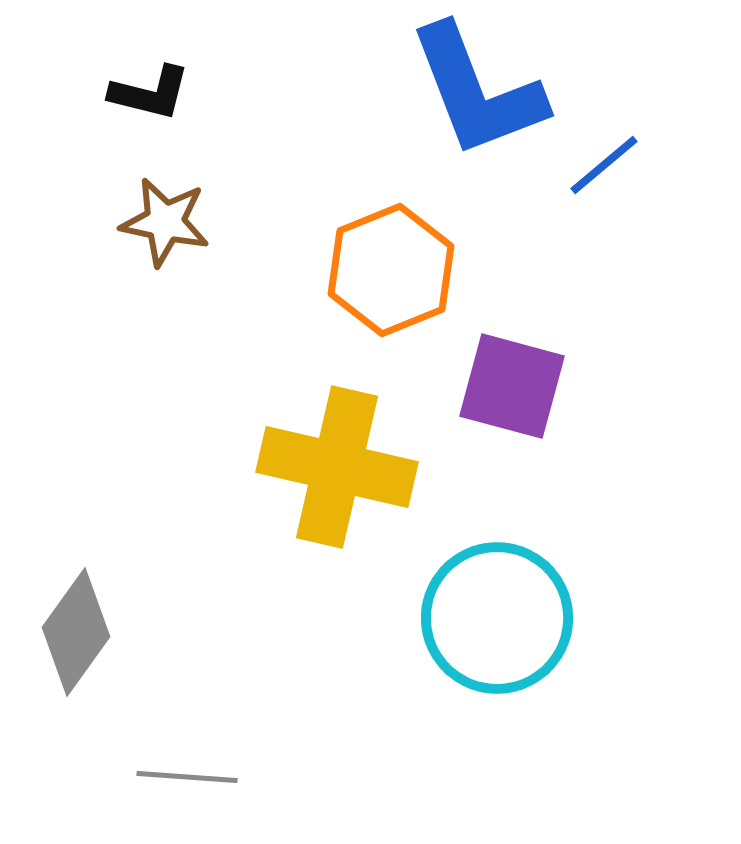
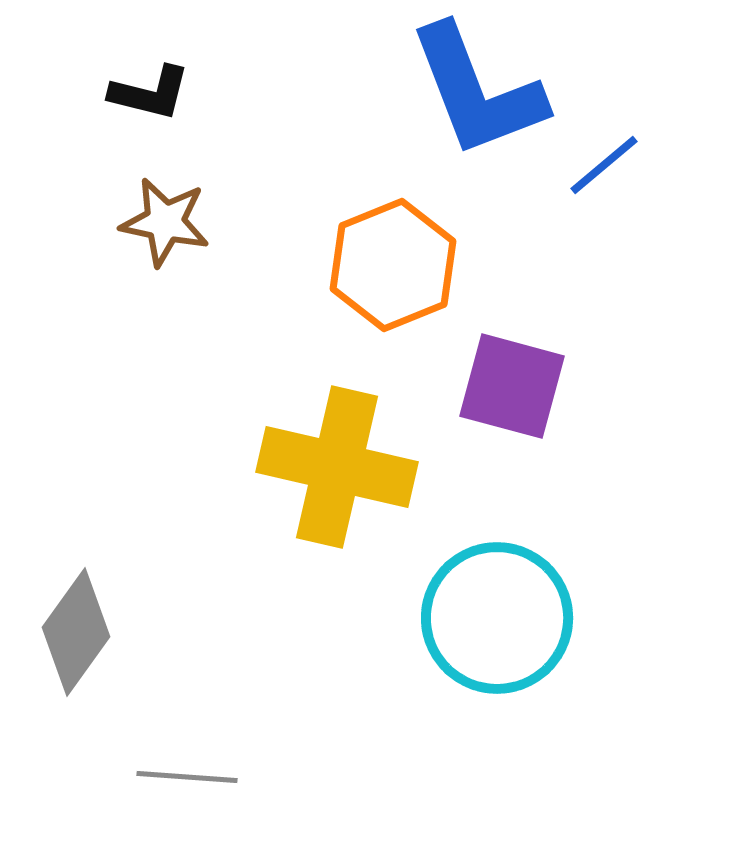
orange hexagon: moved 2 px right, 5 px up
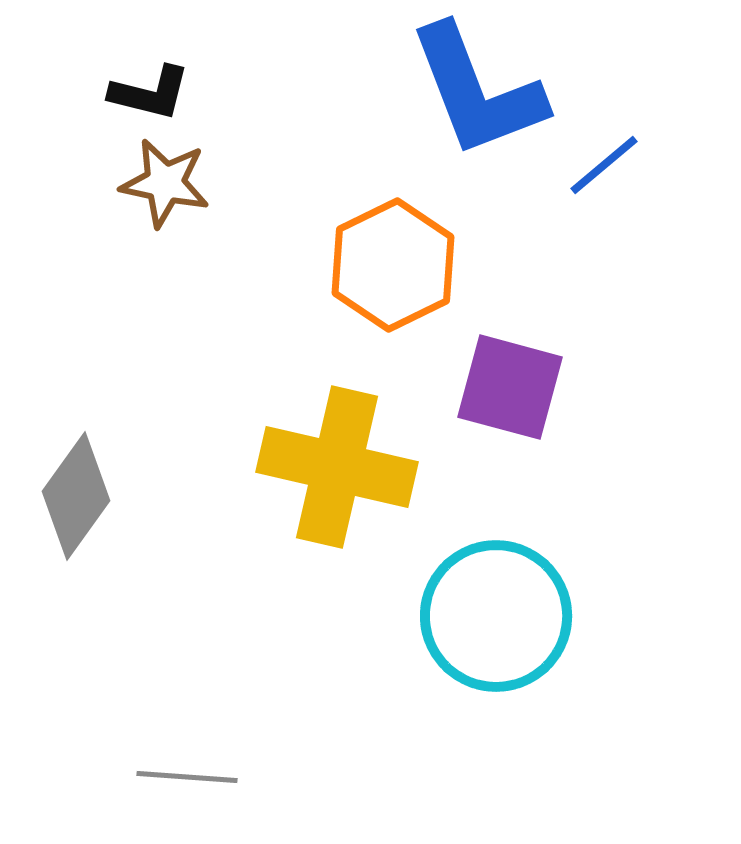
brown star: moved 39 px up
orange hexagon: rotated 4 degrees counterclockwise
purple square: moved 2 px left, 1 px down
cyan circle: moved 1 px left, 2 px up
gray diamond: moved 136 px up
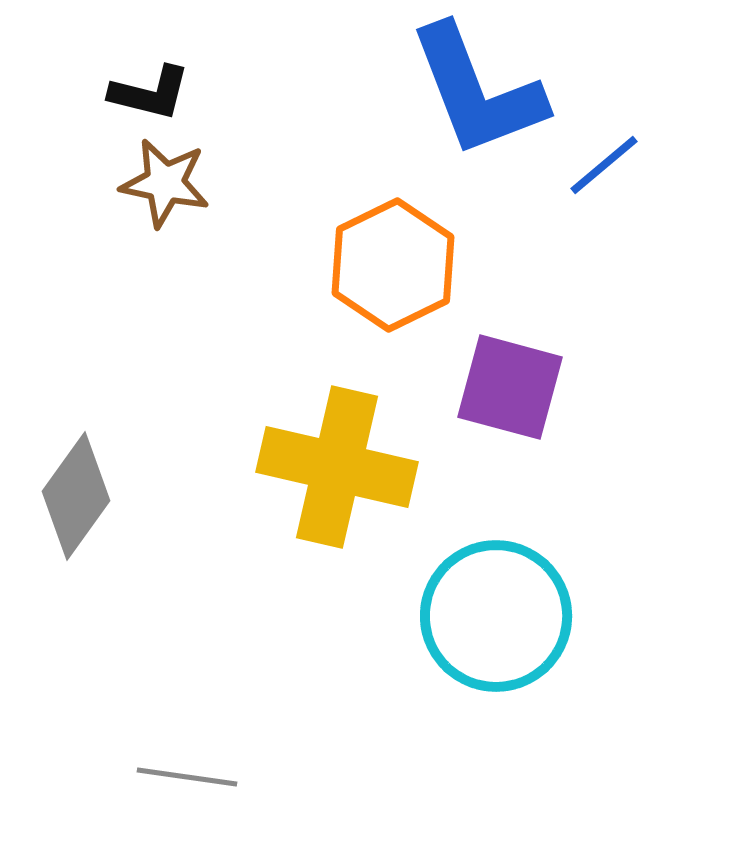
gray line: rotated 4 degrees clockwise
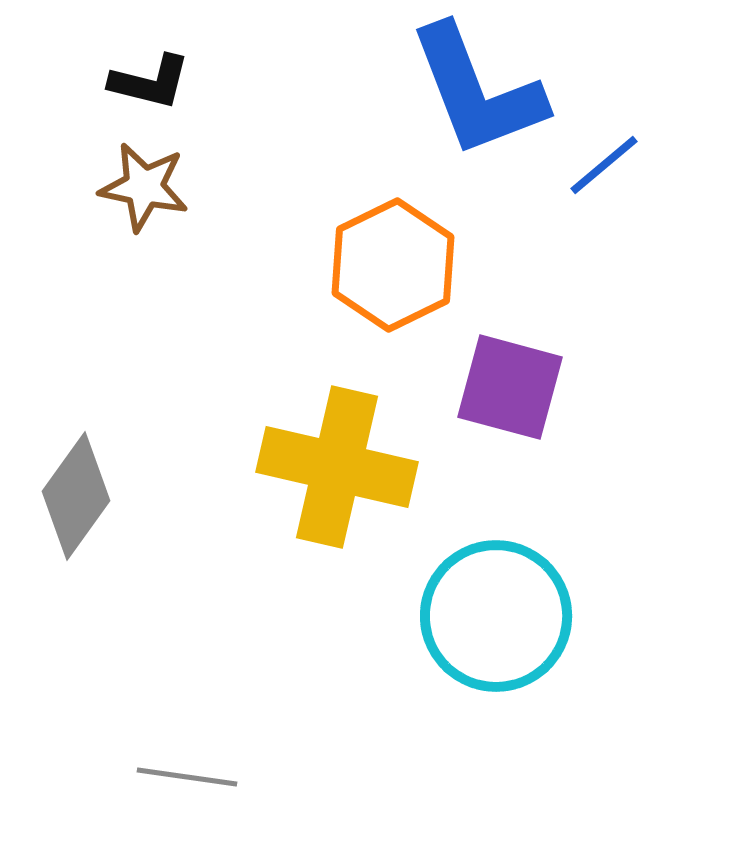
black L-shape: moved 11 px up
brown star: moved 21 px left, 4 px down
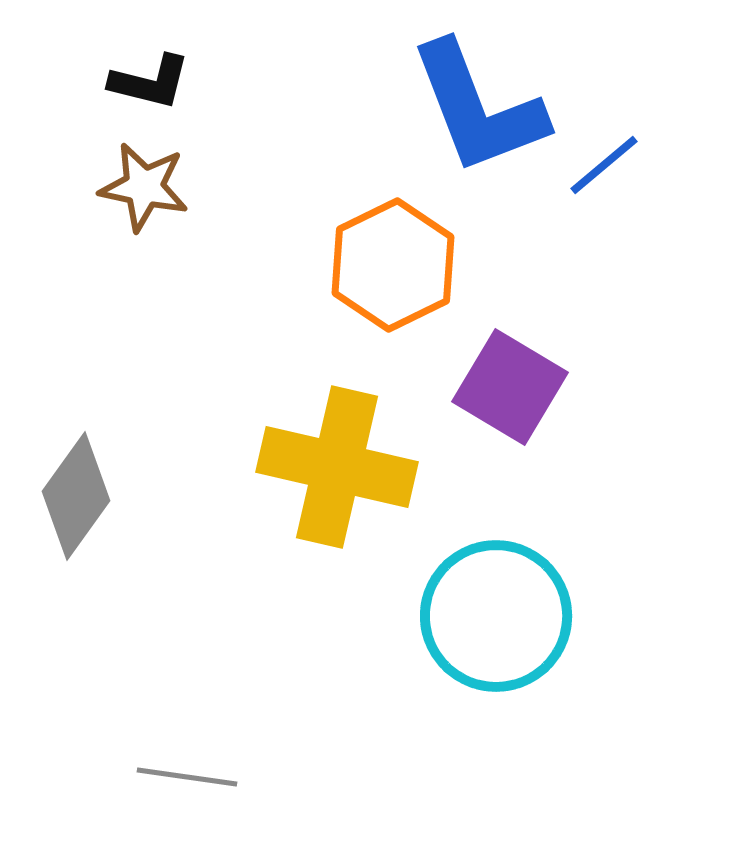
blue L-shape: moved 1 px right, 17 px down
purple square: rotated 16 degrees clockwise
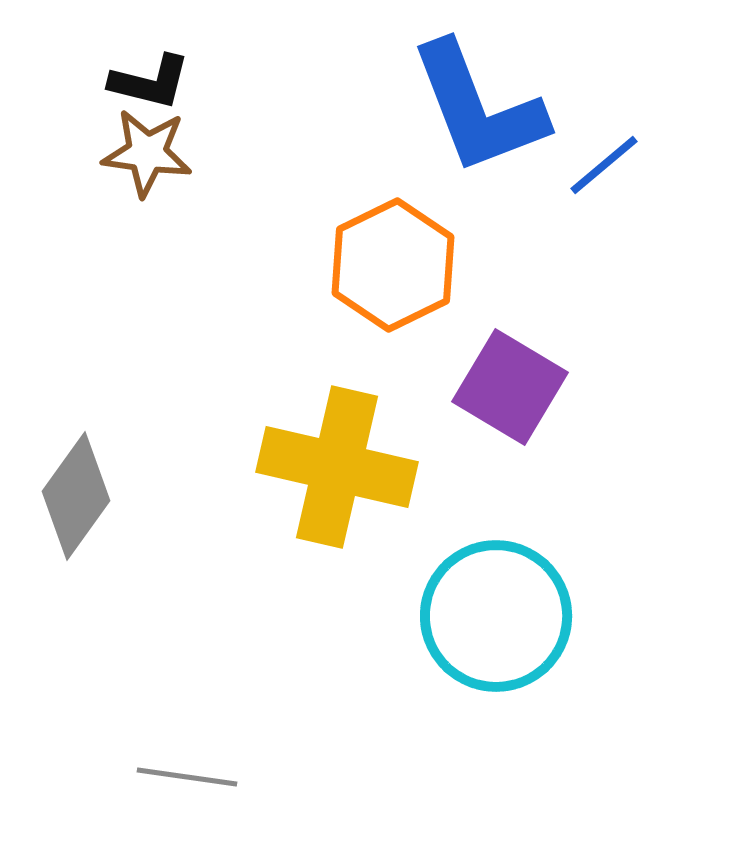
brown star: moved 3 px right, 34 px up; rotated 4 degrees counterclockwise
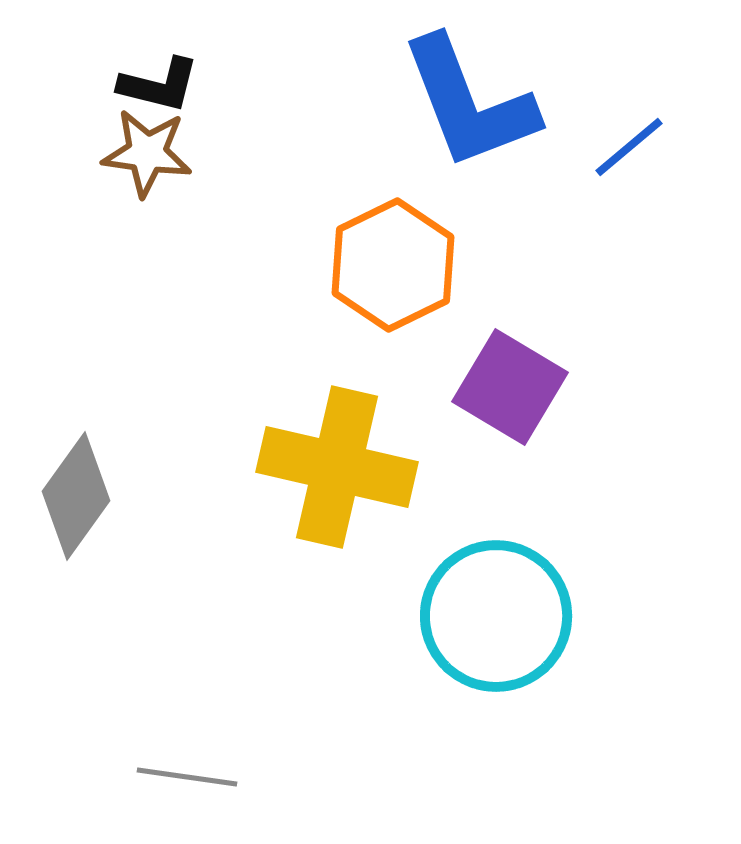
black L-shape: moved 9 px right, 3 px down
blue L-shape: moved 9 px left, 5 px up
blue line: moved 25 px right, 18 px up
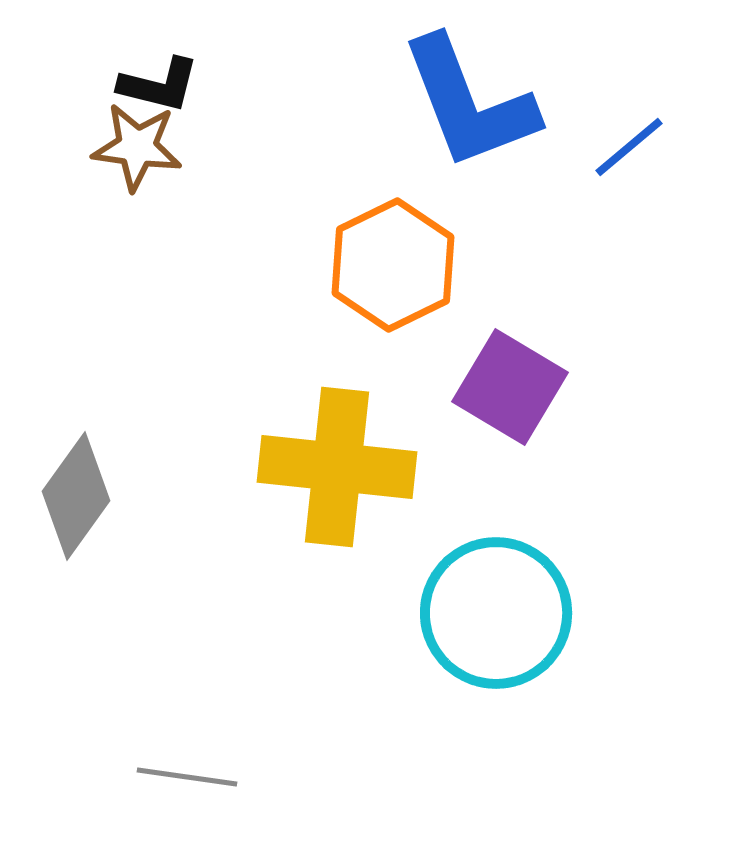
brown star: moved 10 px left, 6 px up
yellow cross: rotated 7 degrees counterclockwise
cyan circle: moved 3 px up
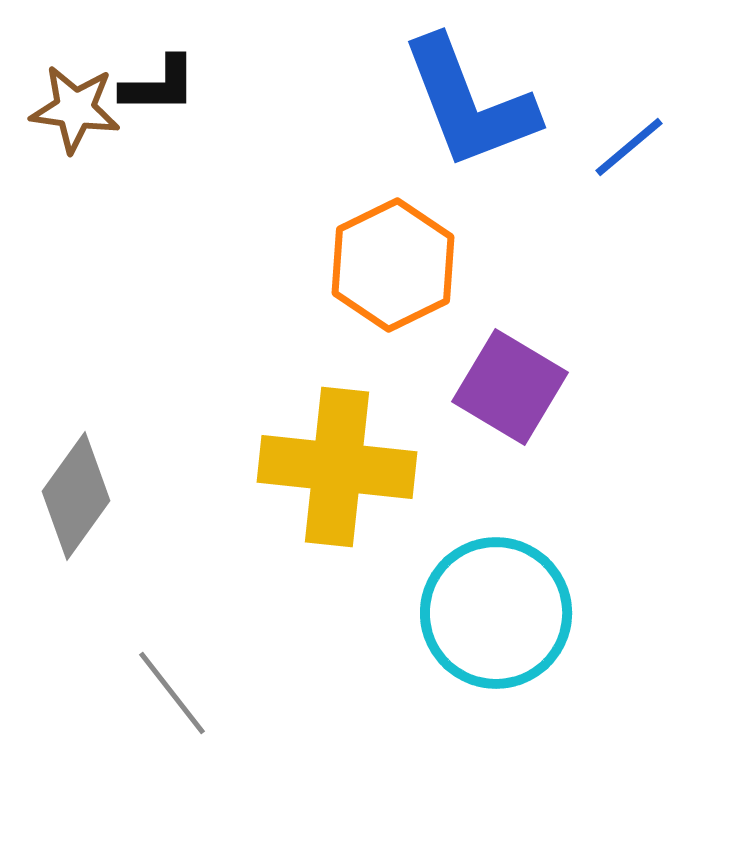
black L-shape: rotated 14 degrees counterclockwise
brown star: moved 62 px left, 38 px up
gray line: moved 15 px left, 84 px up; rotated 44 degrees clockwise
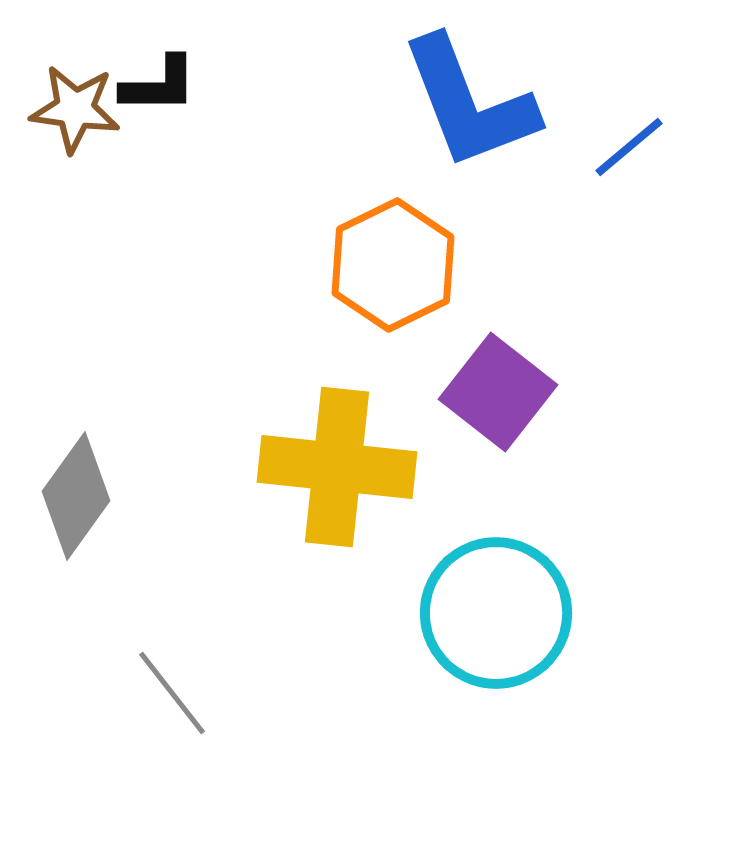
purple square: moved 12 px left, 5 px down; rotated 7 degrees clockwise
